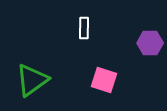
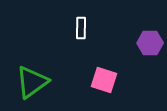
white rectangle: moved 3 px left
green triangle: moved 2 px down
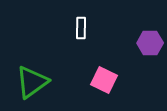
pink square: rotated 8 degrees clockwise
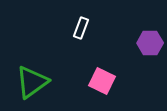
white rectangle: rotated 20 degrees clockwise
pink square: moved 2 px left, 1 px down
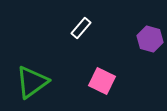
white rectangle: rotated 20 degrees clockwise
purple hexagon: moved 4 px up; rotated 15 degrees clockwise
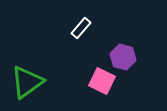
purple hexagon: moved 27 px left, 18 px down
green triangle: moved 5 px left
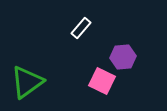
purple hexagon: rotated 20 degrees counterclockwise
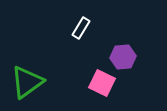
white rectangle: rotated 10 degrees counterclockwise
pink square: moved 2 px down
